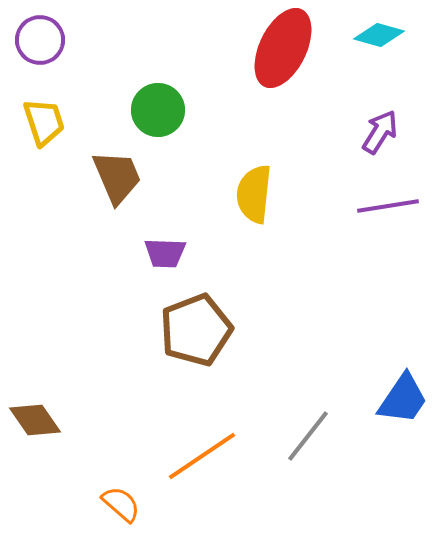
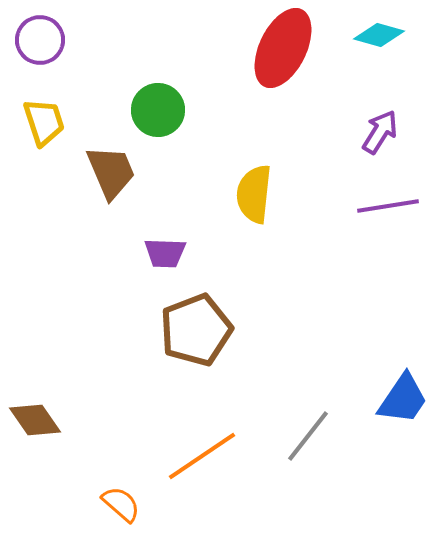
brown trapezoid: moved 6 px left, 5 px up
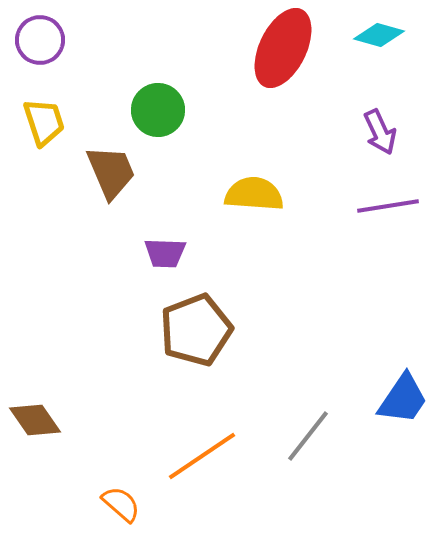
purple arrow: rotated 123 degrees clockwise
yellow semicircle: rotated 88 degrees clockwise
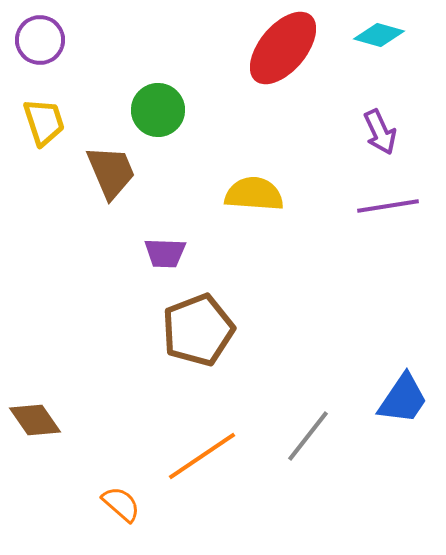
red ellipse: rotated 14 degrees clockwise
brown pentagon: moved 2 px right
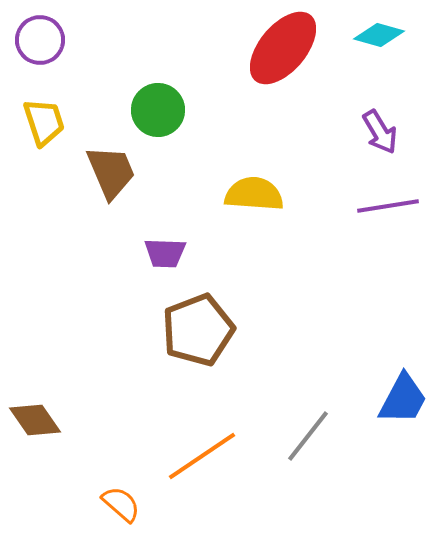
purple arrow: rotated 6 degrees counterclockwise
blue trapezoid: rotated 6 degrees counterclockwise
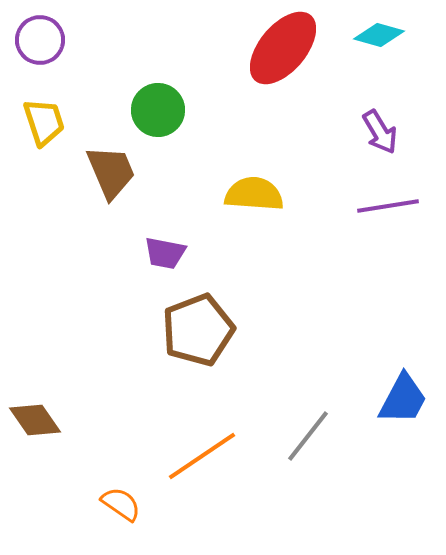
purple trapezoid: rotated 9 degrees clockwise
orange semicircle: rotated 6 degrees counterclockwise
